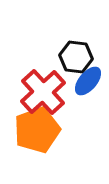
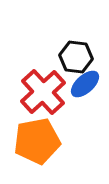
blue ellipse: moved 3 px left, 3 px down; rotated 8 degrees clockwise
orange pentagon: moved 11 px down; rotated 9 degrees clockwise
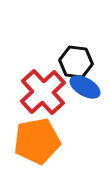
black hexagon: moved 5 px down
blue ellipse: moved 3 px down; rotated 72 degrees clockwise
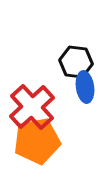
blue ellipse: rotated 52 degrees clockwise
red cross: moved 11 px left, 15 px down
